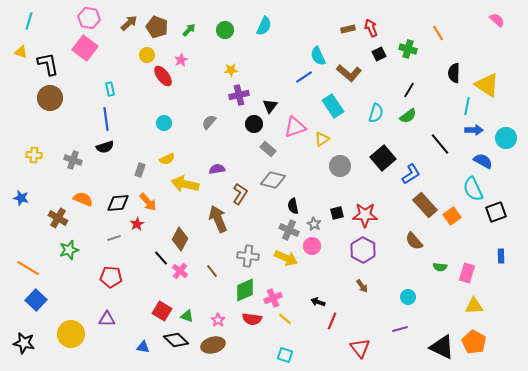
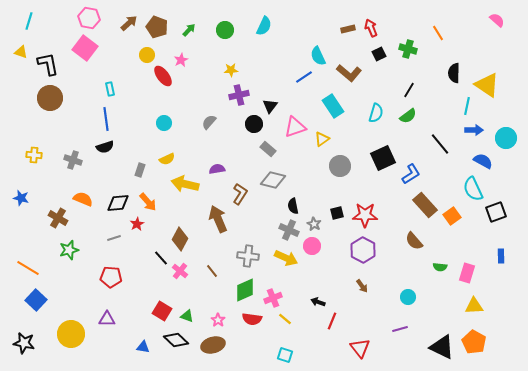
black square at (383, 158): rotated 15 degrees clockwise
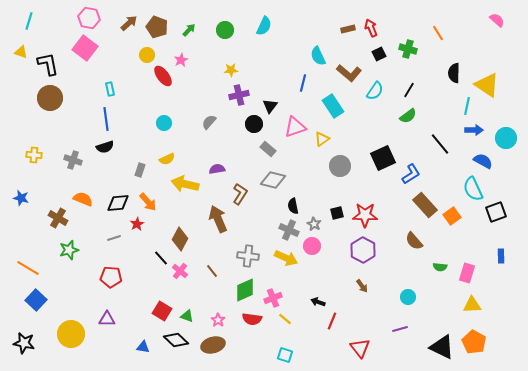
blue line at (304, 77): moved 1 px left, 6 px down; rotated 42 degrees counterclockwise
cyan semicircle at (376, 113): moved 1 px left, 22 px up; rotated 18 degrees clockwise
yellow triangle at (474, 306): moved 2 px left, 1 px up
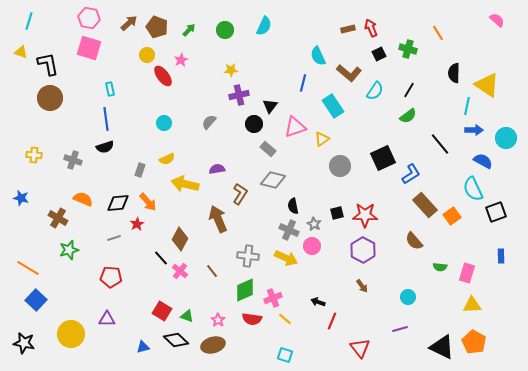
pink square at (85, 48): moved 4 px right; rotated 20 degrees counterclockwise
blue triangle at (143, 347): rotated 24 degrees counterclockwise
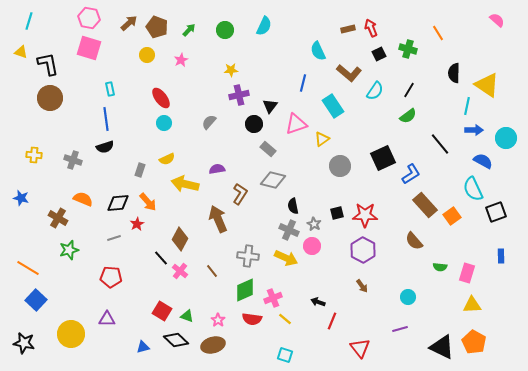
cyan semicircle at (318, 56): moved 5 px up
red ellipse at (163, 76): moved 2 px left, 22 px down
pink triangle at (295, 127): moved 1 px right, 3 px up
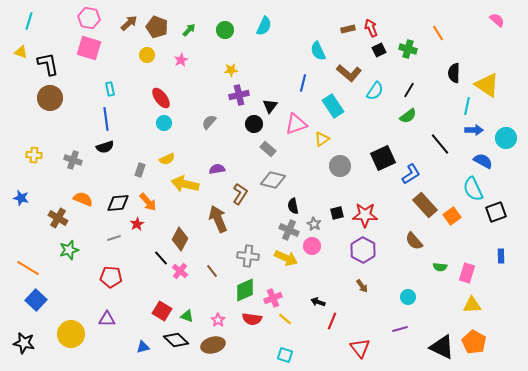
black square at (379, 54): moved 4 px up
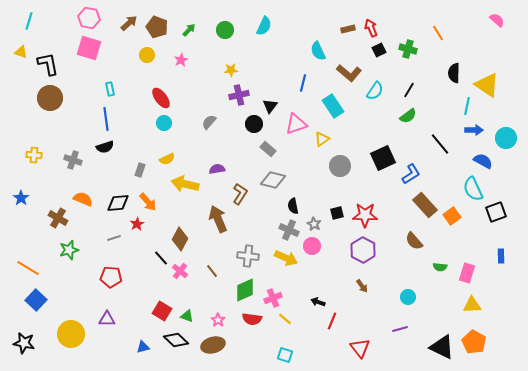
blue star at (21, 198): rotated 21 degrees clockwise
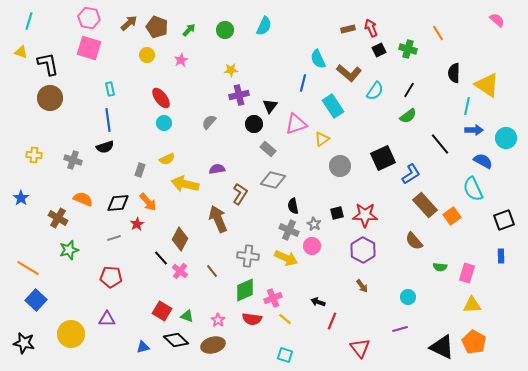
cyan semicircle at (318, 51): moved 8 px down
blue line at (106, 119): moved 2 px right, 1 px down
black square at (496, 212): moved 8 px right, 8 px down
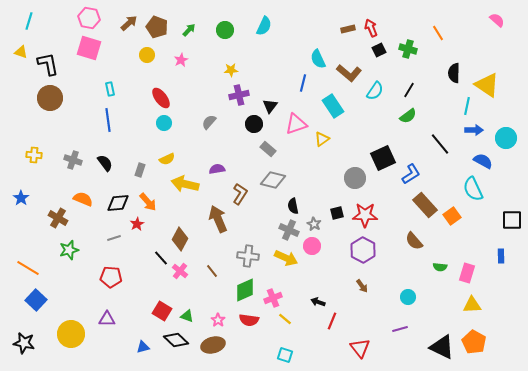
black semicircle at (105, 147): moved 16 px down; rotated 108 degrees counterclockwise
gray circle at (340, 166): moved 15 px right, 12 px down
black square at (504, 220): moved 8 px right; rotated 20 degrees clockwise
red semicircle at (252, 319): moved 3 px left, 1 px down
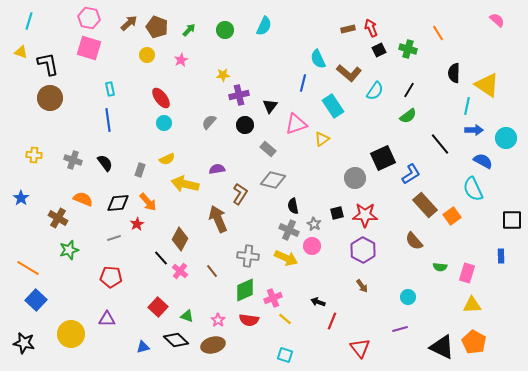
yellow star at (231, 70): moved 8 px left, 5 px down
black circle at (254, 124): moved 9 px left, 1 px down
red square at (162, 311): moved 4 px left, 4 px up; rotated 12 degrees clockwise
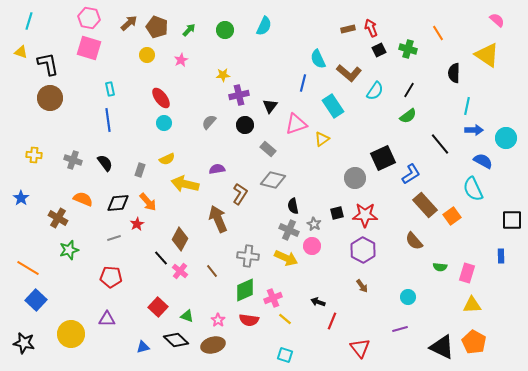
yellow triangle at (487, 85): moved 30 px up
